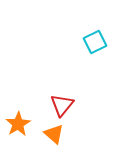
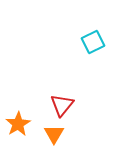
cyan square: moved 2 px left
orange triangle: rotated 20 degrees clockwise
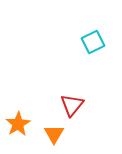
red triangle: moved 10 px right
